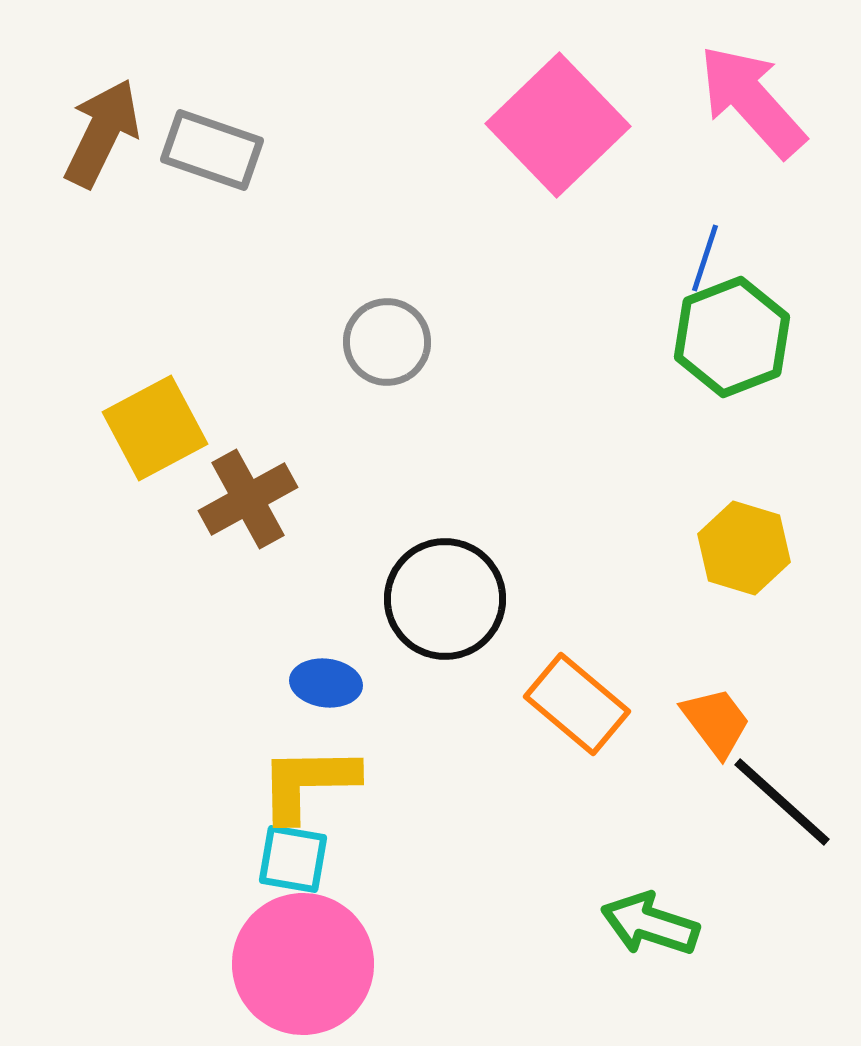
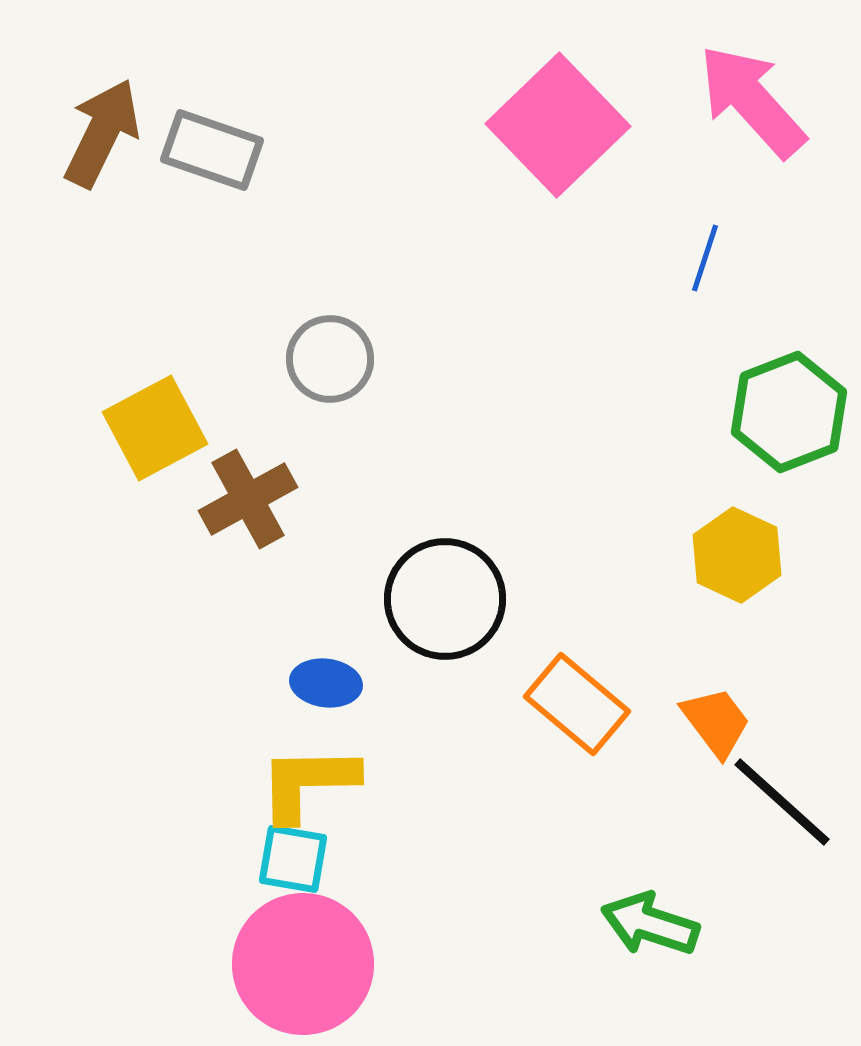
green hexagon: moved 57 px right, 75 px down
gray circle: moved 57 px left, 17 px down
yellow hexagon: moved 7 px left, 7 px down; rotated 8 degrees clockwise
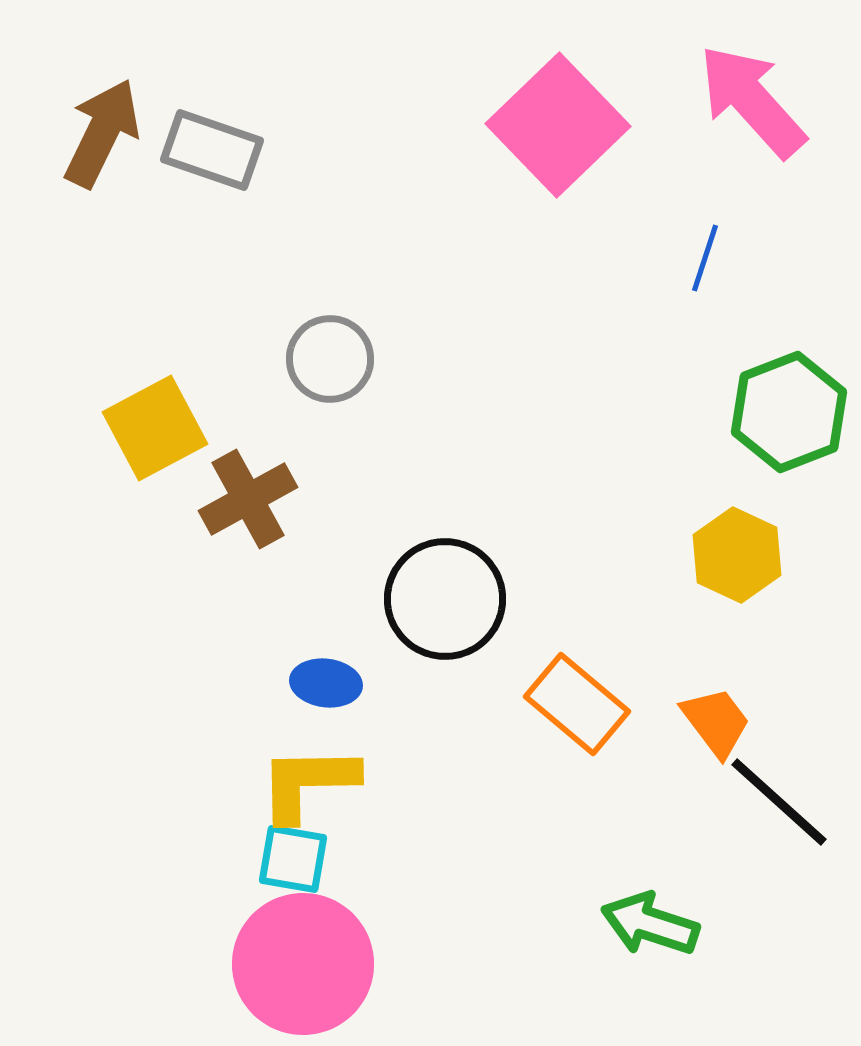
black line: moved 3 px left
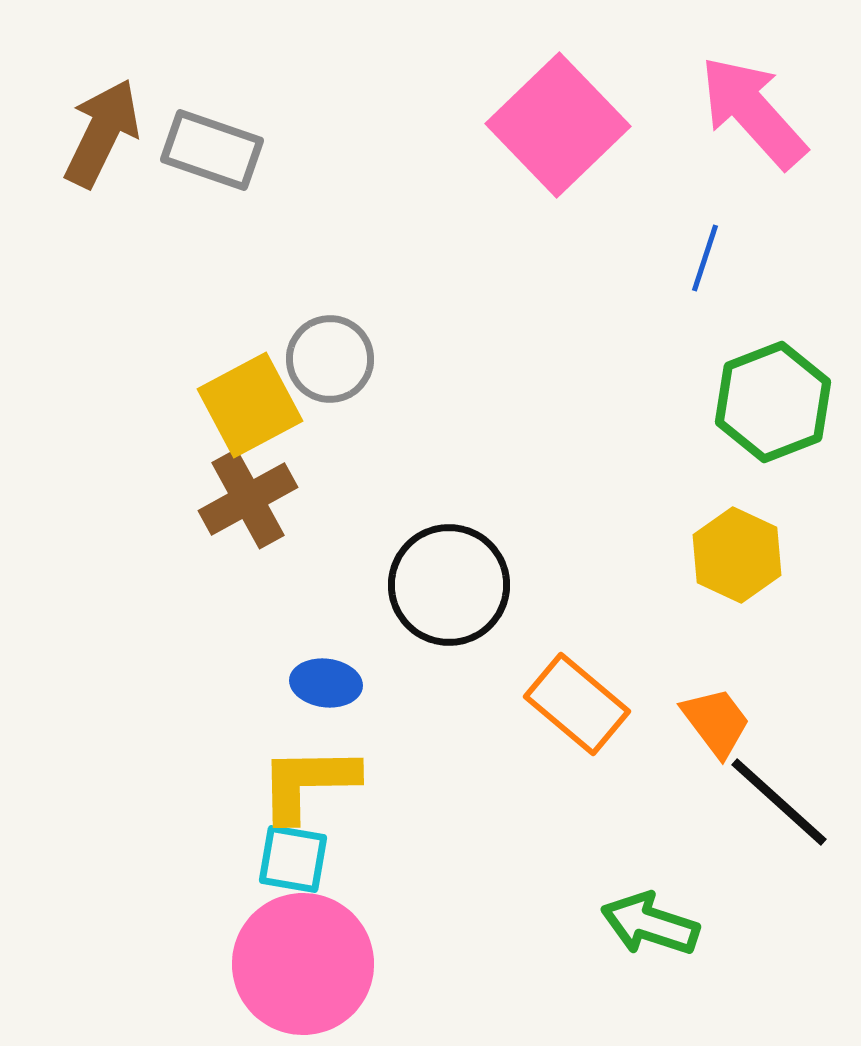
pink arrow: moved 1 px right, 11 px down
green hexagon: moved 16 px left, 10 px up
yellow square: moved 95 px right, 23 px up
black circle: moved 4 px right, 14 px up
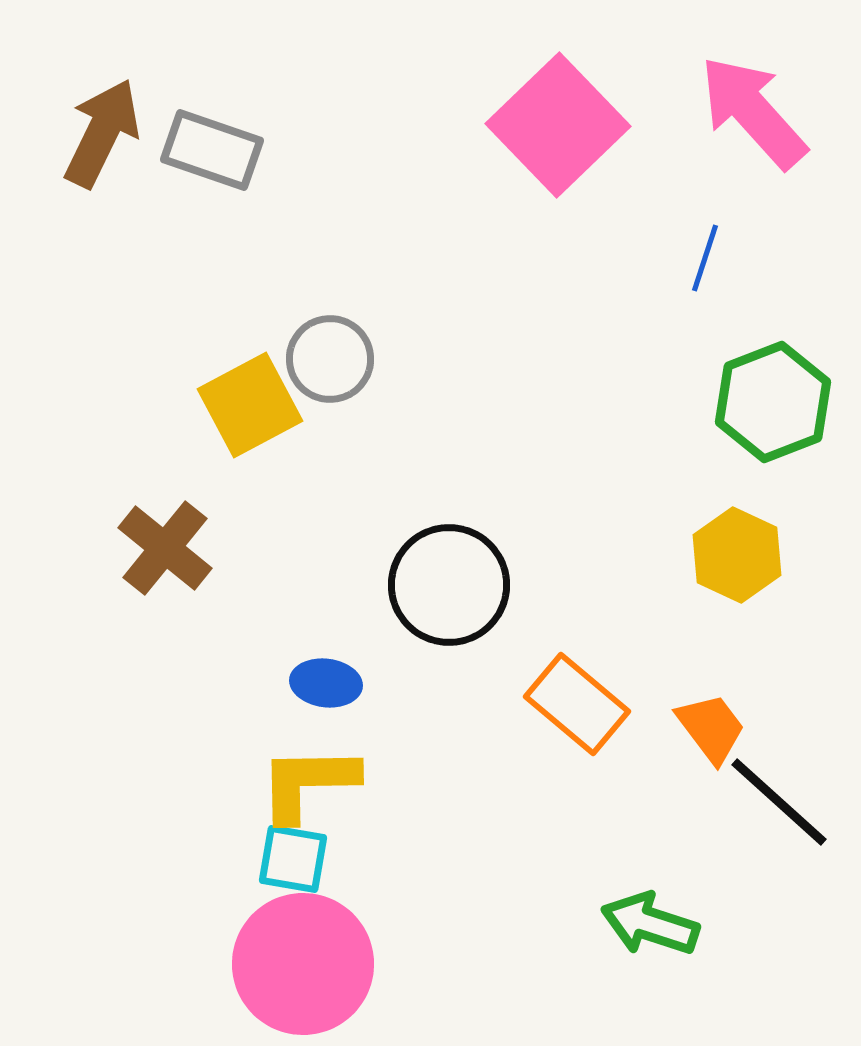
brown cross: moved 83 px left, 49 px down; rotated 22 degrees counterclockwise
orange trapezoid: moved 5 px left, 6 px down
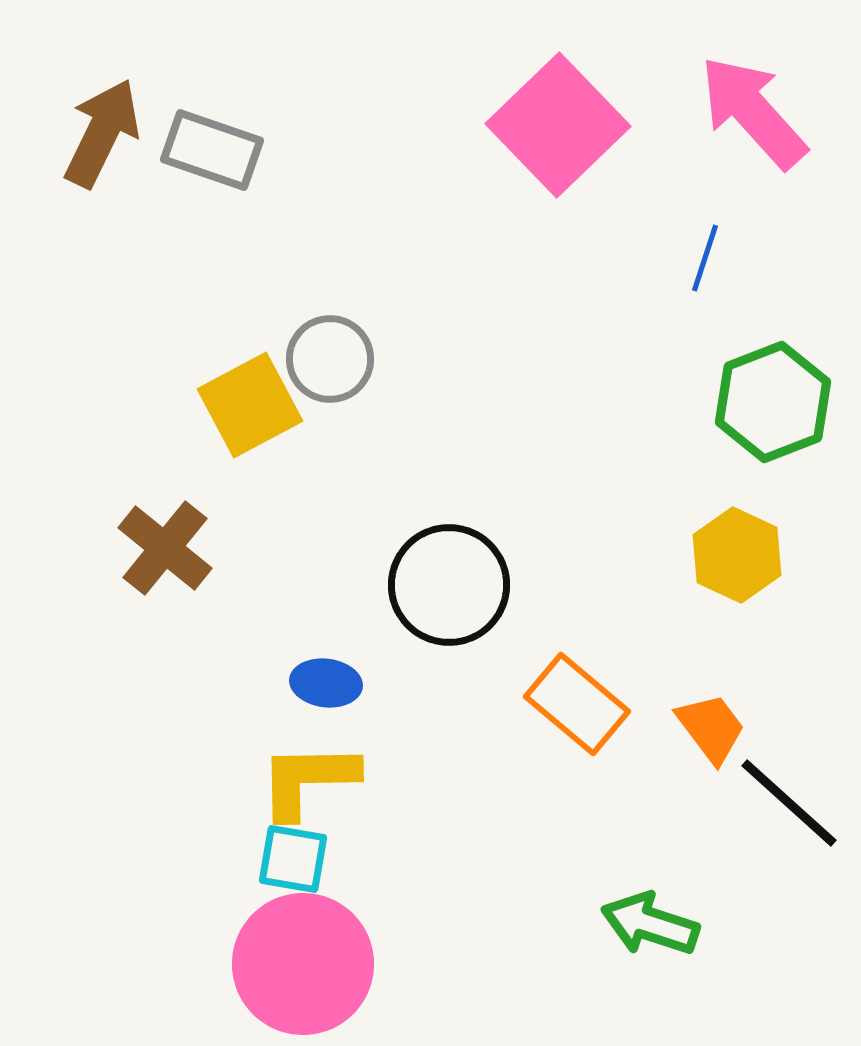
yellow L-shape: moved 3 px up
black line: moved 10 px right, 1 px down
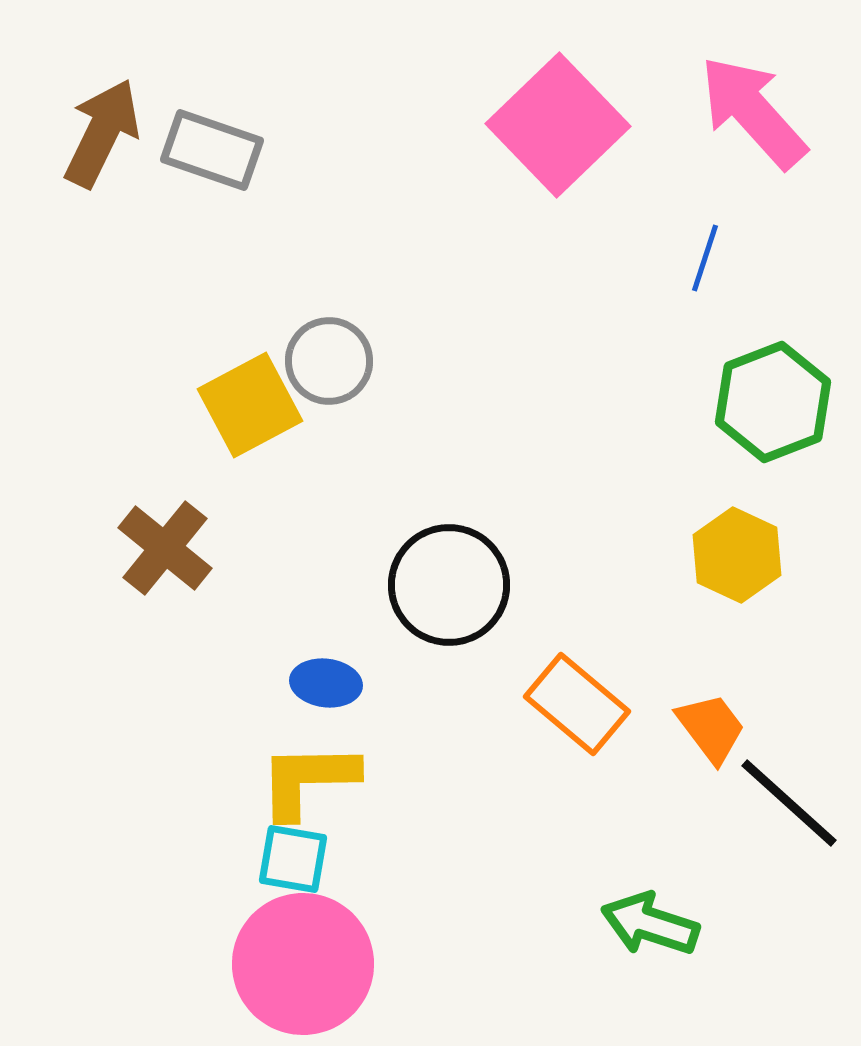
gray circle: moved 1 px left, 2 px down
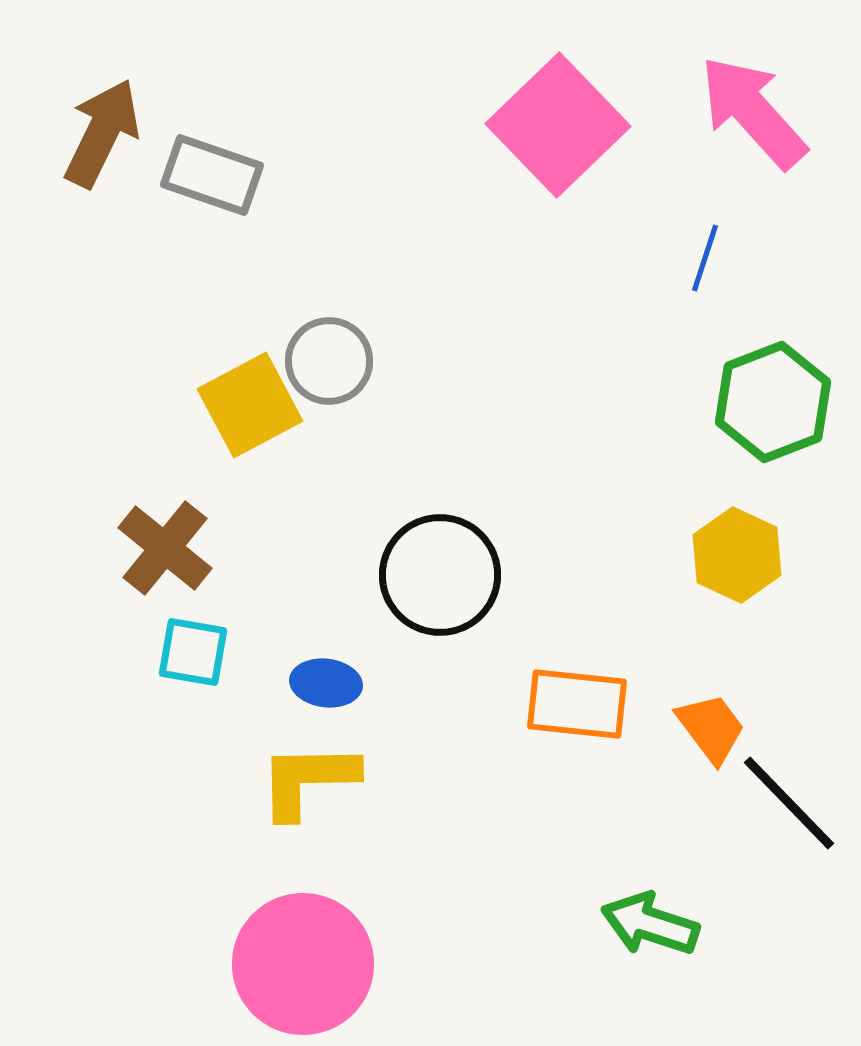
gray rectangle: moved 25 px down
black circle: moved 9 px left, 10 px up
orange rectangle: rotated 34 degrees counterclockwise
black line: rotated 4 degrees clockwise
cyan square: moved 100 px left, 207 px up
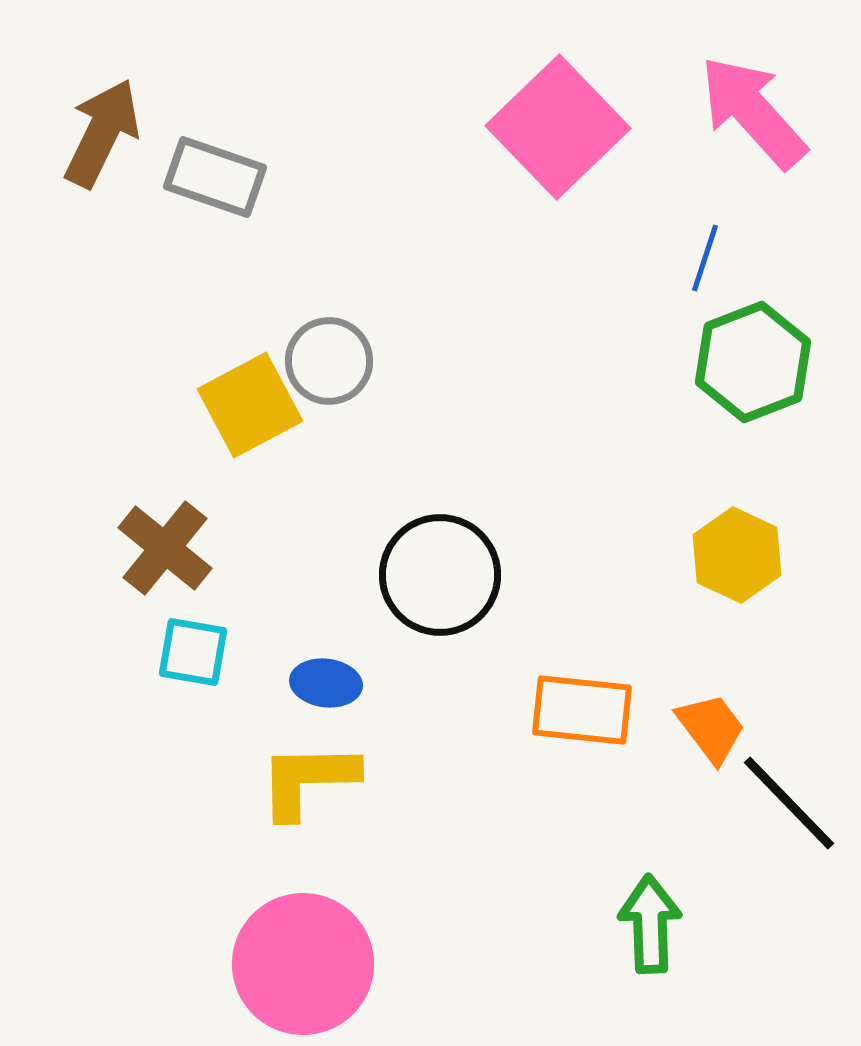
pink square: moved 2 px down
gray rectangle: moved 3 px right, 2 px down
green hexagon: moved 20 px left, 40 px up
orange rectangle: moved 5 px right, 6 px down
green arrow: rotated 70 degrees clockwise
